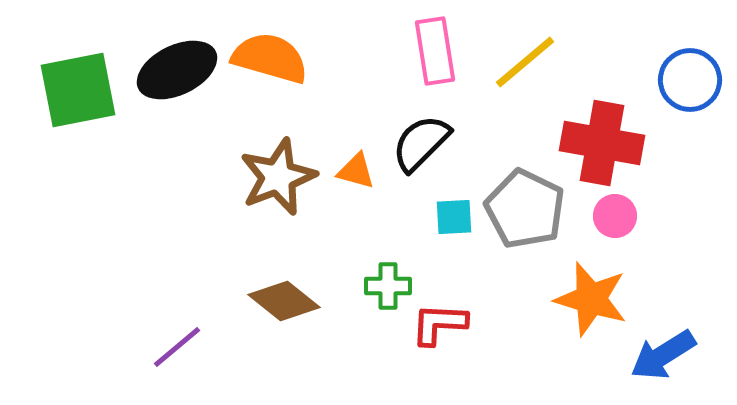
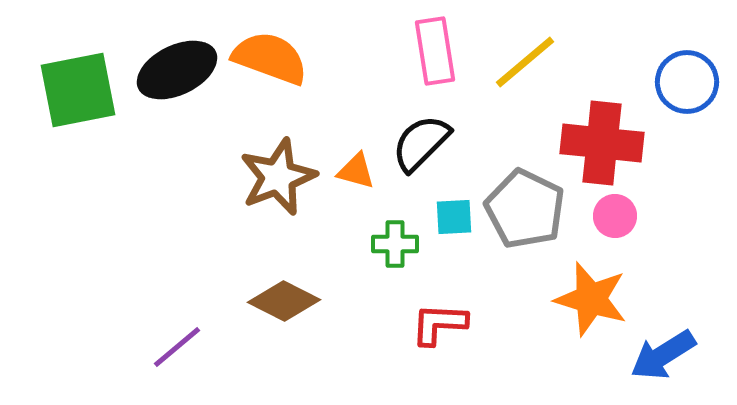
orange semicircle: rotated 4 degrees clockwise
blue circle: moved 3 px left, 2 px down
red cross: rotated 4 degrees counterclockwise
green cross: moved 7 px right, 42 px up
brown diamond: rotated 12 degrees counterclockwise
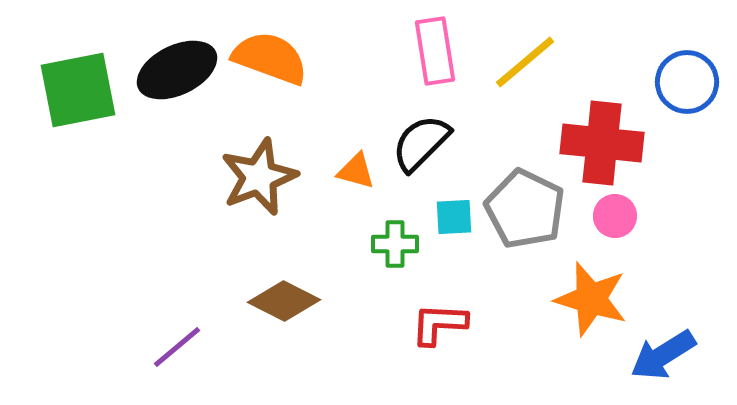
brown star: moved 19 px left
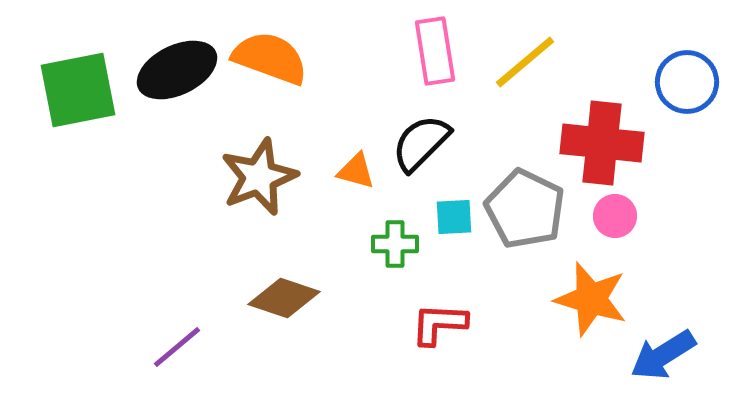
brown diamond: moved 3 px up; rotated 8 degrees counterclockwise
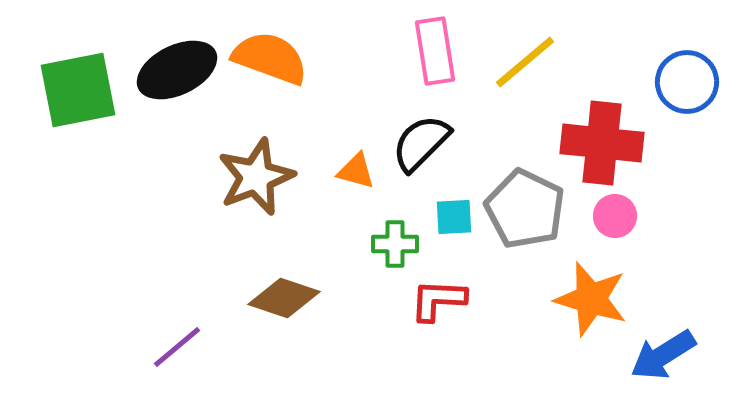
brown star: moved 3 px left
red L-shape: moved 1 px left, 24 px up
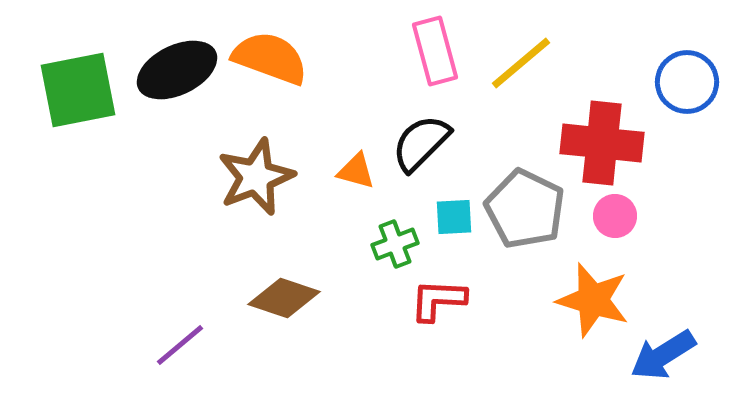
pink rectangle: rotated 6 degrees counterclockwise
yellow line: moved 4 px left, 1 px down
green cross: rotated 21 degrees counterclockwise
orange star: moved 2 px right, 1 px down
purple line: moved 3 px right, 2 px up
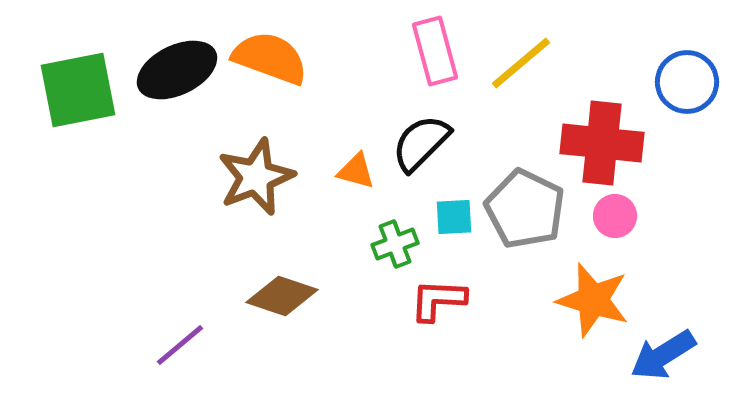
brown diamond: moved 2 px left, 2 px up
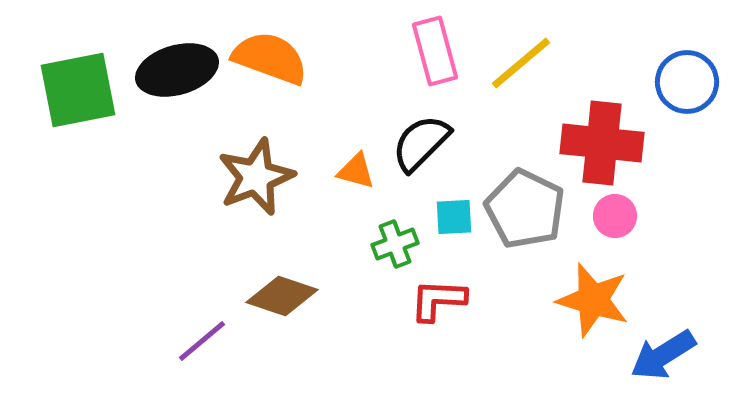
black ellipse: rotated 10 degrees clockwise
purple line: moved 22 px right, 4 px up
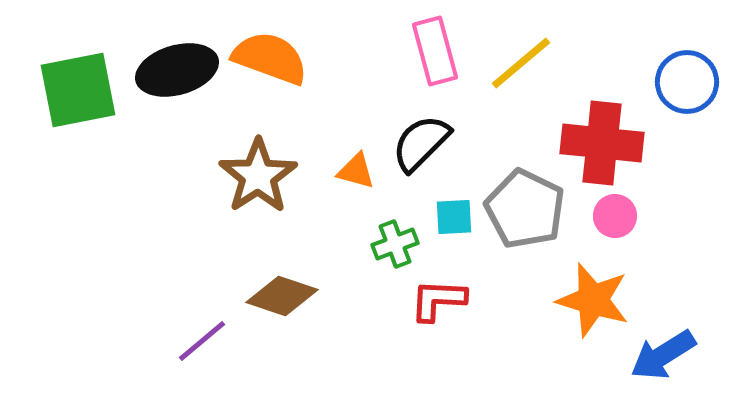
brown star: moved 2 px right, 1 px up; rotated 12 degrees counterclockwise
